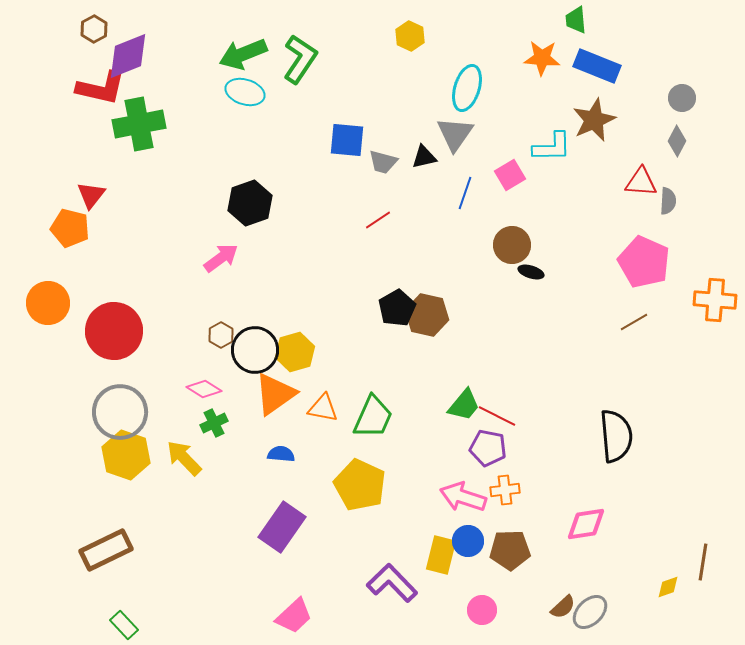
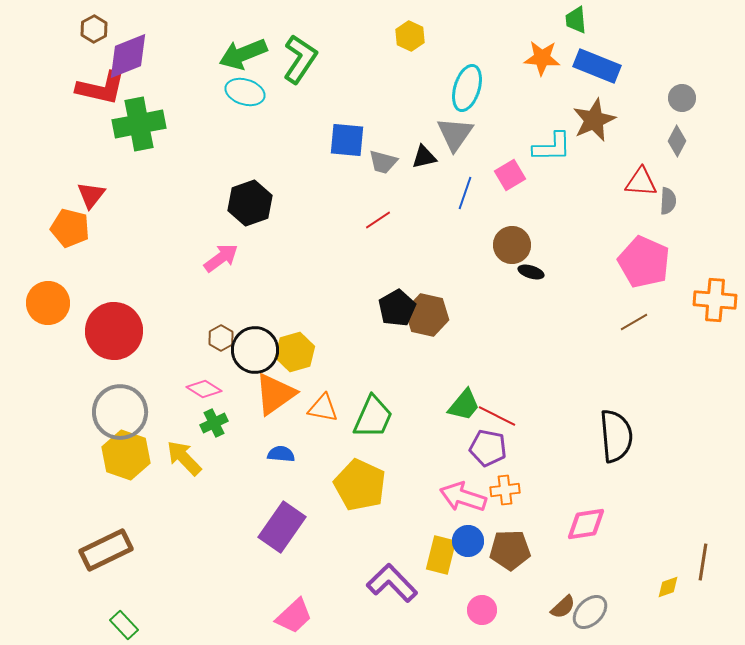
brown hexagon at (221, 335): moved 3 px down
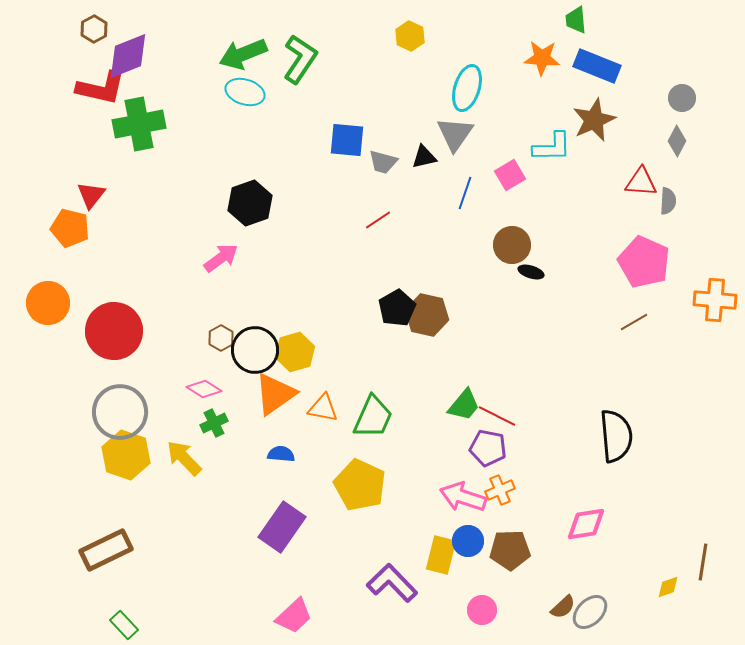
orange cross at (505, 490): moved 5 px left; rotated 16 degrees counterclockwise
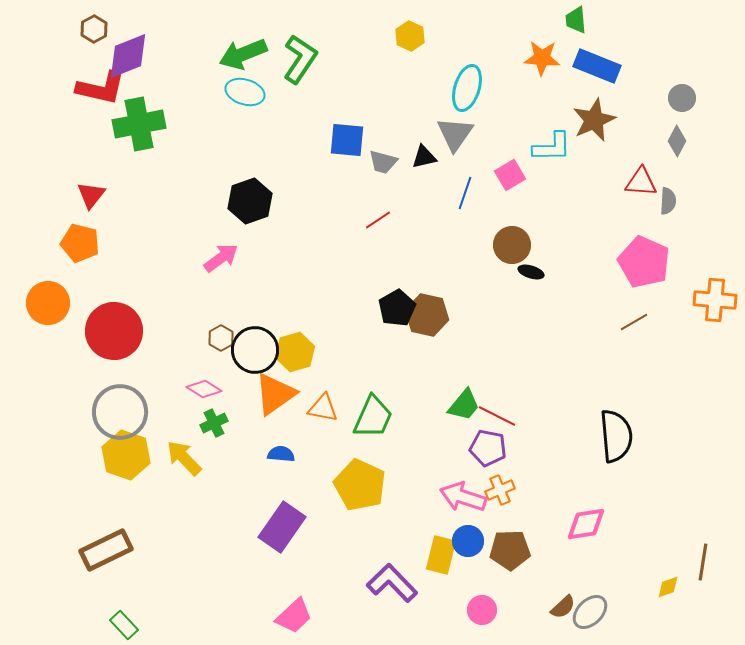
black hexagon at (250, 203): moved 2 px up
orange pentagon at (70, 228): moved 10 px right, 15 px down
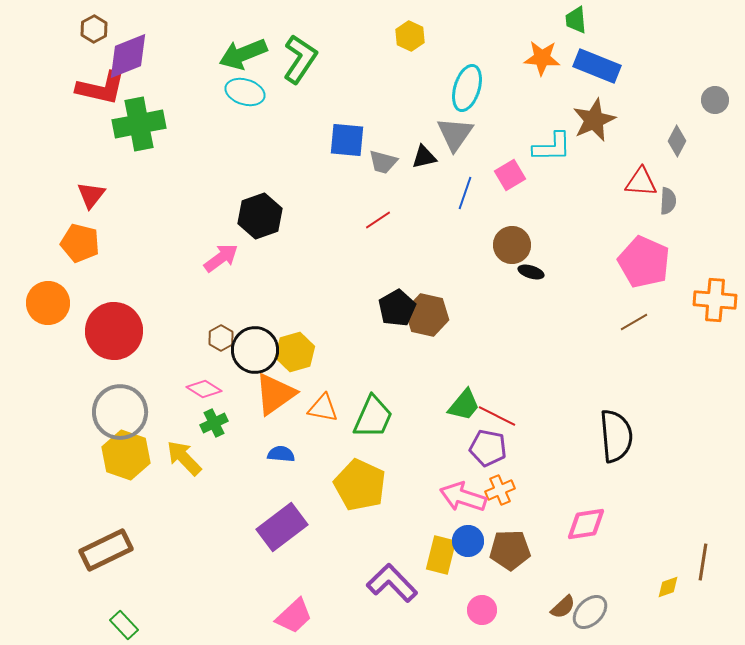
gray circle at (682, 98): moved 33 px right, 2 px down
black hexagon at (250, 201): moved 10 px right, 15 px down
purple rectangle at (282, 527): rotated 18 degrees clockwise
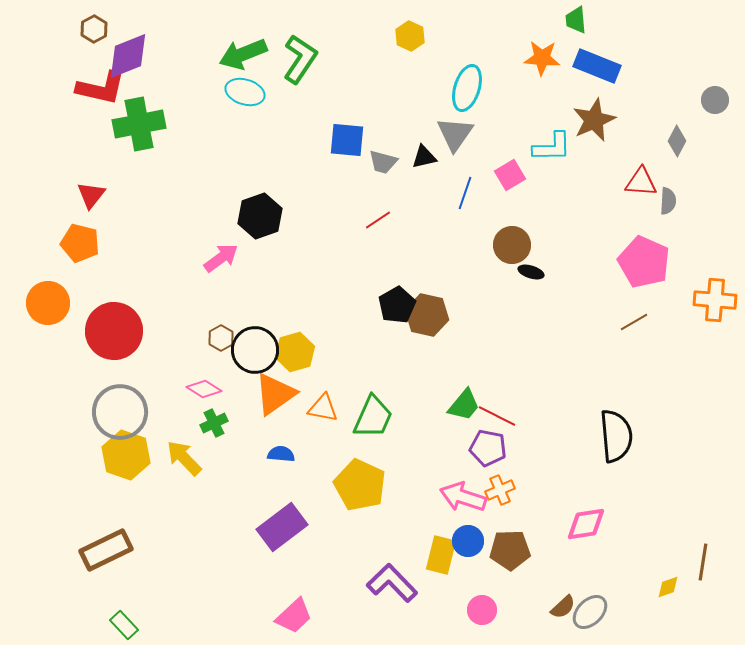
black pentagon at (397, 308): moved 3 px up
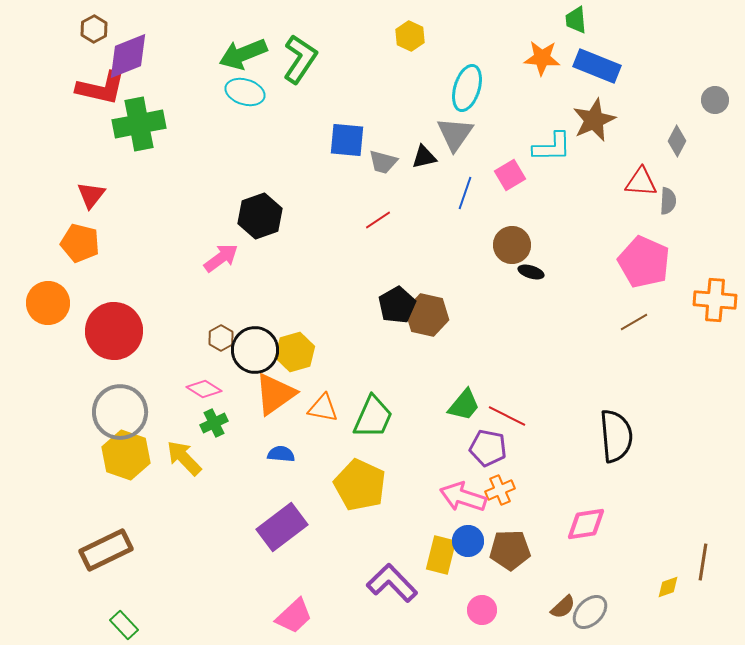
red line at (497, 416): moved 10 px right
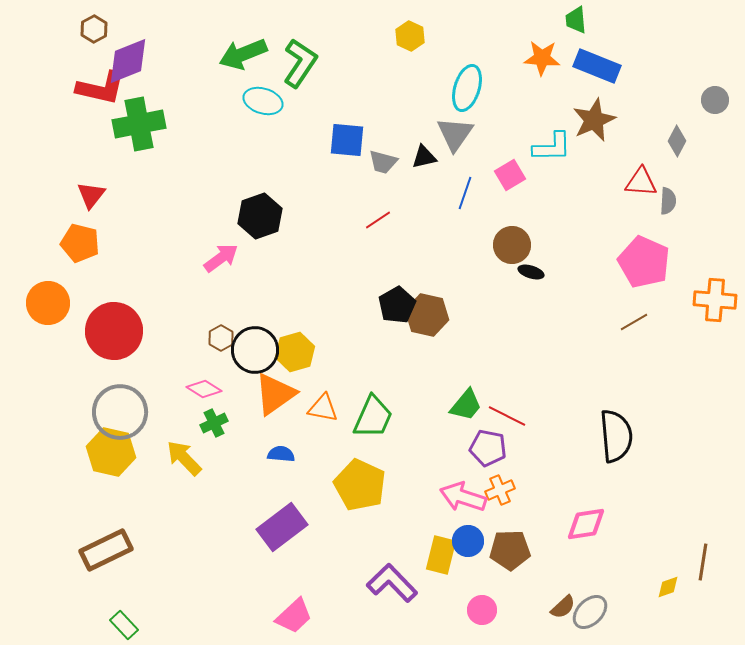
purple diamond at (128, 56): moved 5 px down
green L-shape at (300, 59): moved 4 px down
cyan ellipse at (245, 92): moved 18 px right, 9 px down
green trapezoid at (464, 405): moved 2 px right
yellow hexagon at (126, 455): moved 15 px left, 3 px up; rotated 6 degrees counterclockwise
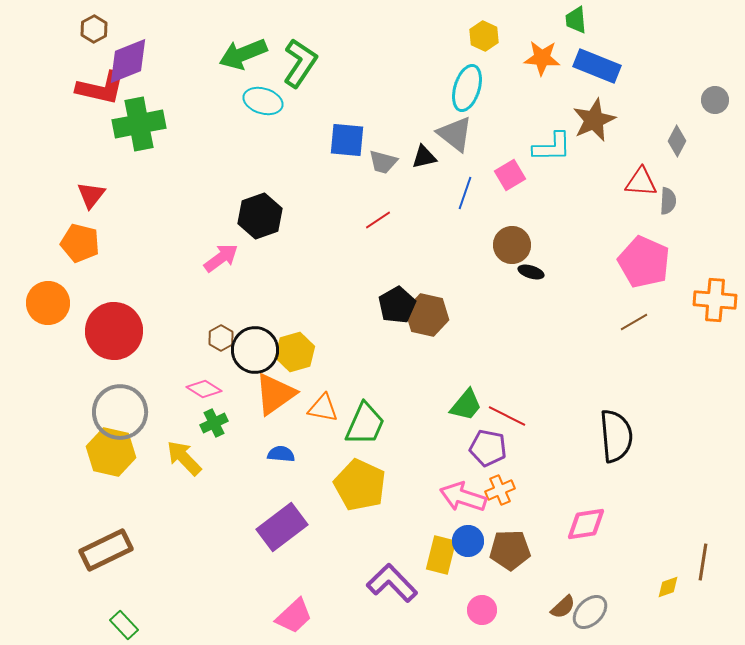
yellow hexagon at (410, 36): moved 74 px right
gray triangle at (455, 134): rotated 27 degrees counterclockwise
green trapezoid at (373, 417): moved 8 px left, 7 px down
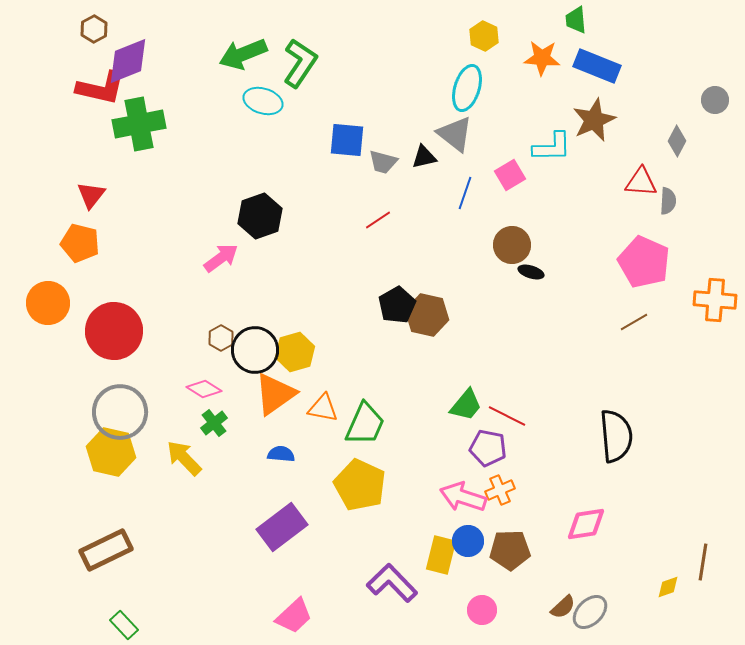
green cross at (214, 423): rotated 12 degrees counterclockwise
